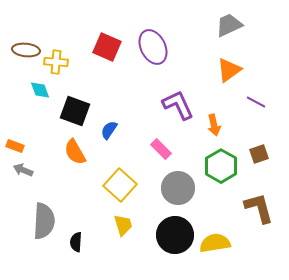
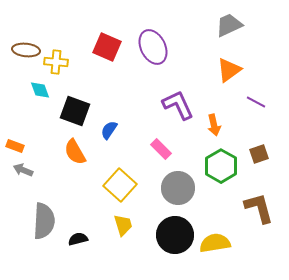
black semicircle: moved 2 px right, 3 px up; rotated 72 degrees clockwise
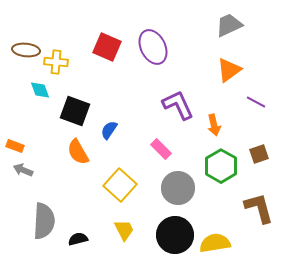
orange semicircle: moved 3 px right
yellow trapezoid: moved 1 px right, 5 px down; rotated 10 degrees counterclockwise
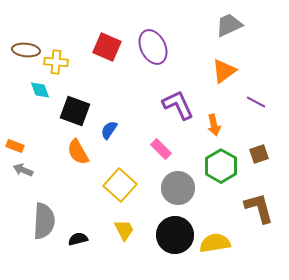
orange triangle: moved 5 px left, 1 px down
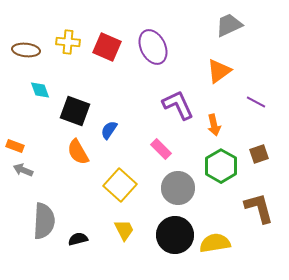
yellow cross: moved 12 px right, 20 px up
orange triangle: moved 5 px left
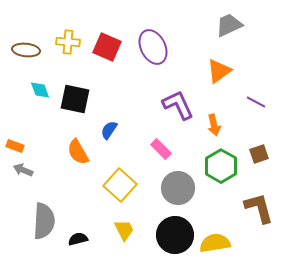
black square: moved 12 px up; rotated 8 degrees counterclockwise
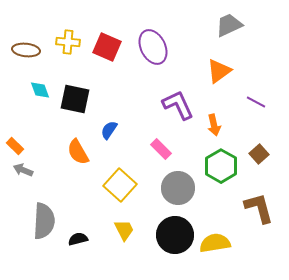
orange rectangle: rotated 24 degrees clockwise
brown square: rotated 24 degrees counterclockwise
